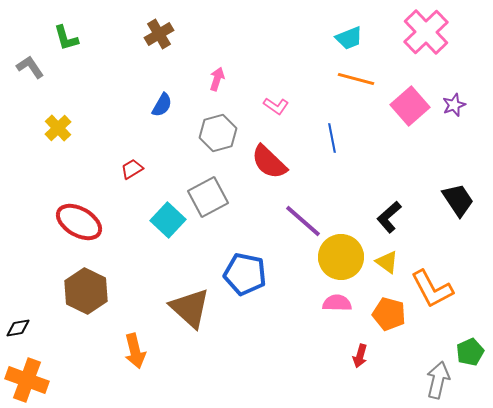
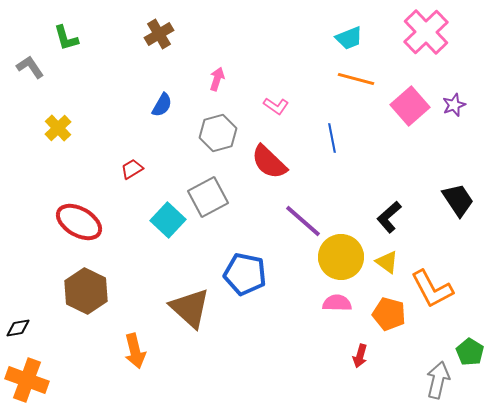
green pentagon: rotated 16 degrees counterclockwise
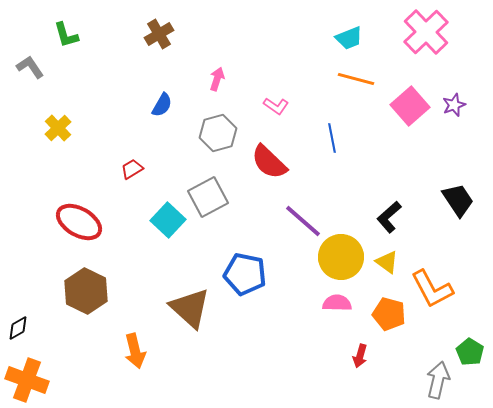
green L-shape: moved 3 px up
black diamond: rotated 20 degrees counterclockwise
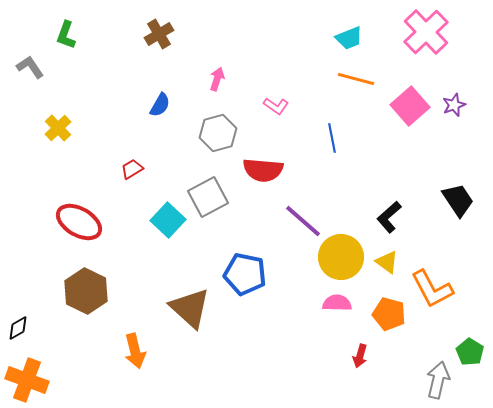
green L-shape: rotated 36 degrees clockwise
blue semicircle: moved 2 px left
red semicircle: moved 6 px left, 8 px down; rotated 39 degrees counterclockwise
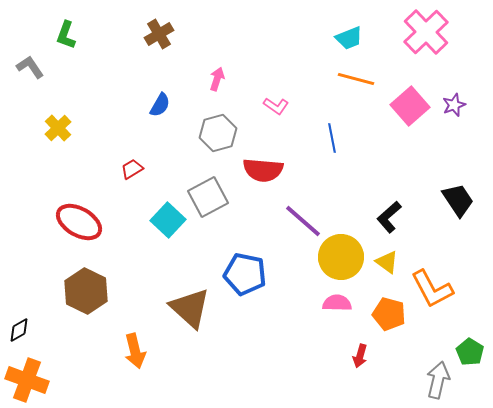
black diamond: moved 1 px right, 2 px down
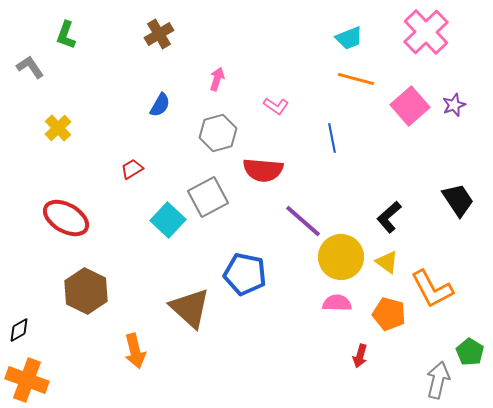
red ellipse: moved 13 px left, 4 px up
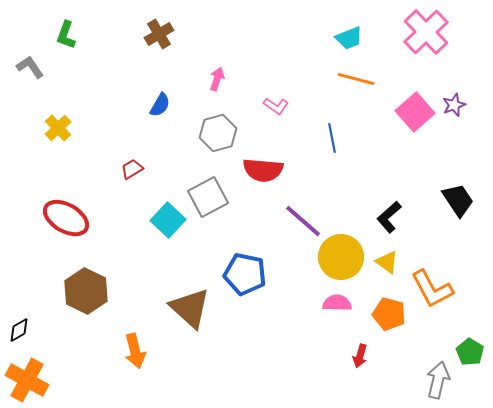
pink square: moved 5 px right, 6 px down
orange cross: rotated 9 degrees clockwise
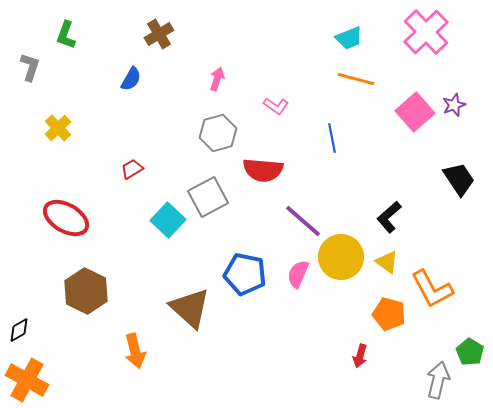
gray L-shape: rotated 52 degrees clockwise
blue semicircle: moved 29 px left, 26 px up
black trapezoid: moved 1 px right, 21 px up
pink semicircle: moved 39 px left, 29 px up; rotated 68 degrees counterclockwise
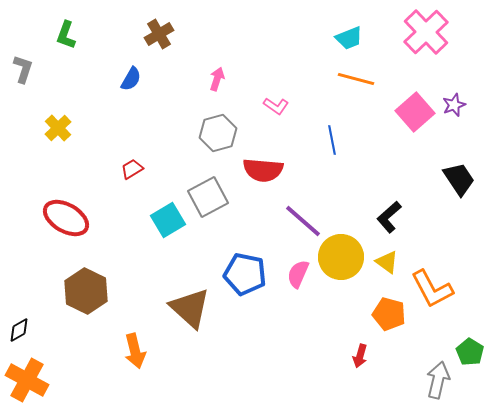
gray L-shape: moved 7 px left, 2 px down
blue line: moved 2 px down
cyan square: rotated 16 degrees clockwise
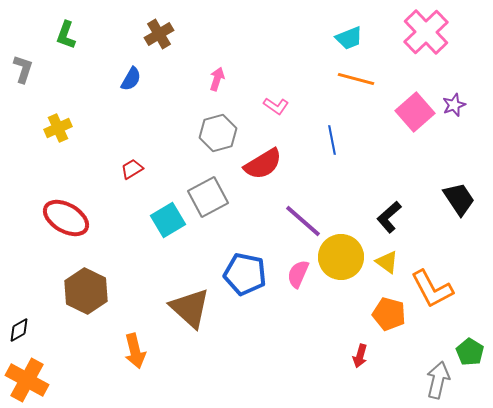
yellow cross: rotated 20 degrees clockwise
red semicircle: moved 6 px up; rotated 36 degrees counterclockwise
black trapezoid: moved 20 px down
